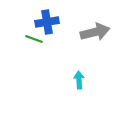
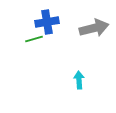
gray arrow: moved 1 px left, 4 px up
green line: rotated 36 degrees counterclockwise
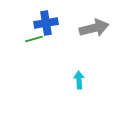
blue cross: moved 1 px left, 1 px down
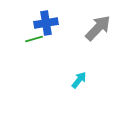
gray arrow: moved 4 px right; rotated 32 degrees counterclockwise
cyan arrow: rotated 42 degrees clockwise
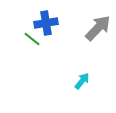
green line: moved 2 px left; rotated 54 degrees clockwise
cyan arrow: moved 3 px right, 1 px down
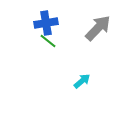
green line: moved 16 px right, 2 px down
cyan arrow: rotated 12 degrees clockwise
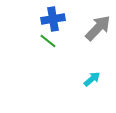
blue cross: moved 7 px right, 4 px up
cyan arrow: moved 10 px right, 2 px up
